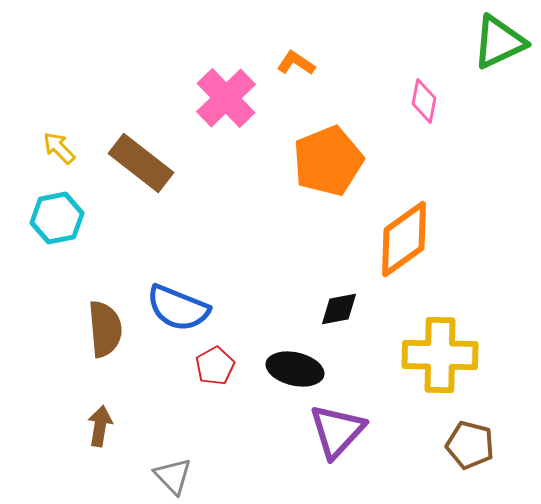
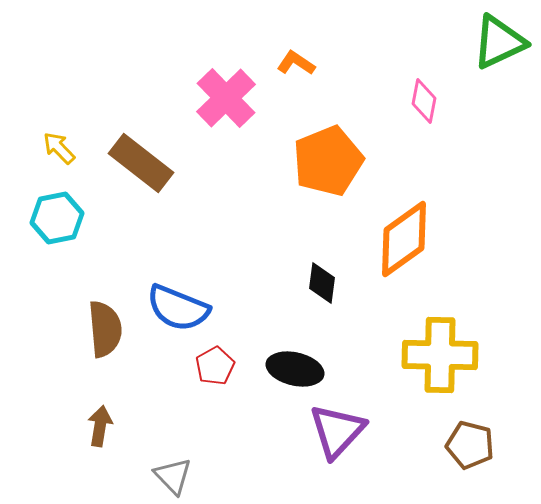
black diamond: moved 17 px left, 26 px up; rotated 72 degrees counterclockwise
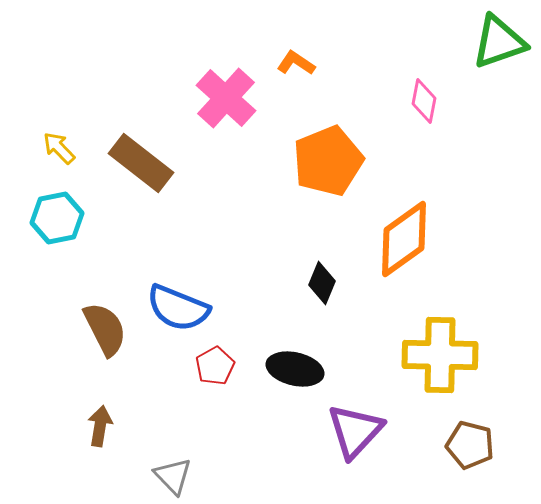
green triangle: rotated 6 degrees clockwise
pink cross: rotated 4 degrees counterclockwise
black diamond: rotated 15 degrees clockwise
brown semicircle: rotated 22 degrees counterclockwise
purple triangle: moved 18 px right
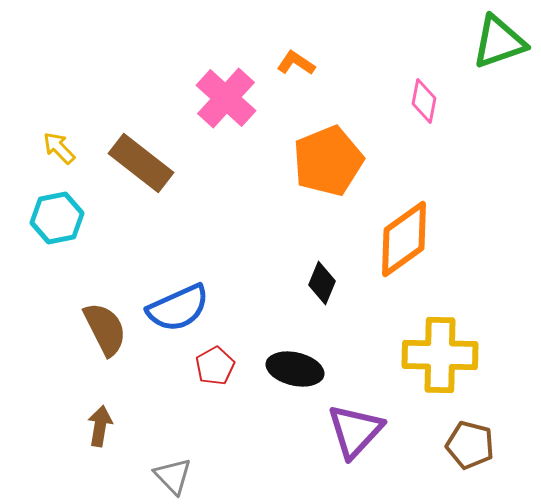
blue semicircle: rotated 46 degrees counterclockwise
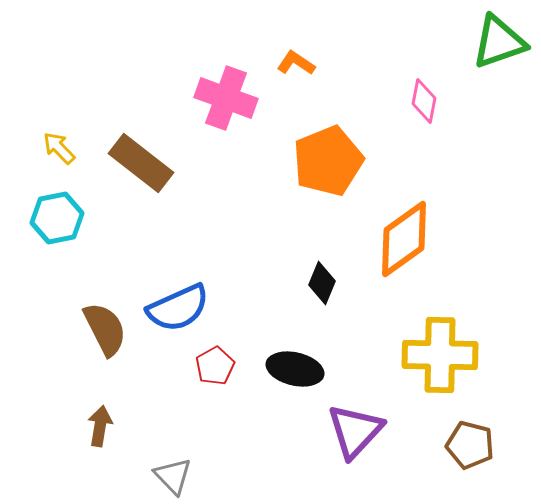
pink cross: rotated 22 degrees counterclockwise
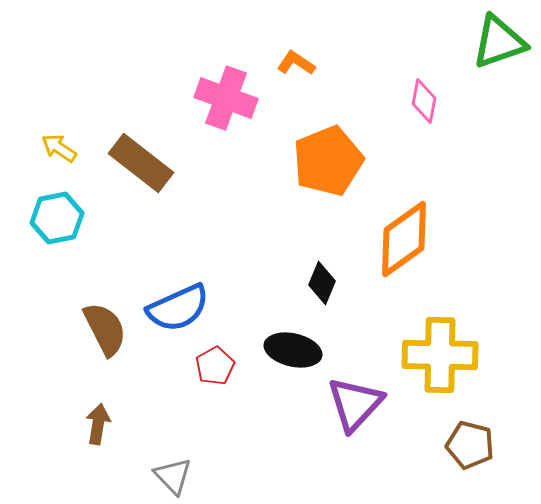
yellow arrow: rotated 12 degrees counterclockwise
black ellipse: moved 2 px left, 19 px up
brown arrow: moved 2 px left, 2 px up
purple triangle: moved 27 px up
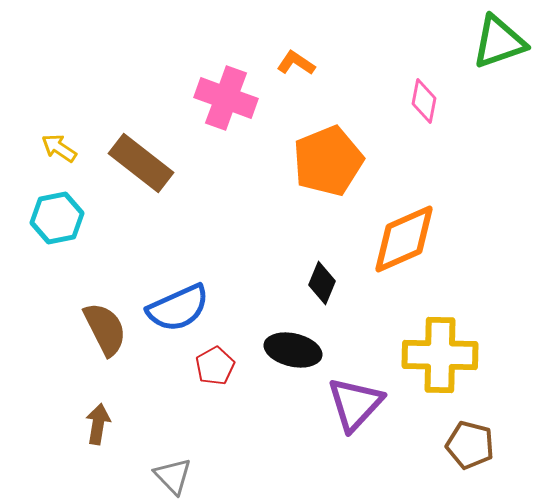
orange diamond: rotated 12 degrees clockwise
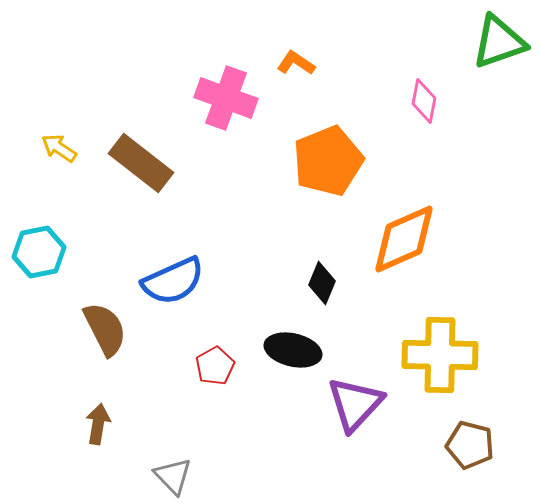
cyan hexagon: moved 18 px left, 34 px down
blue semicircle: moved 5 px left, 27 px up
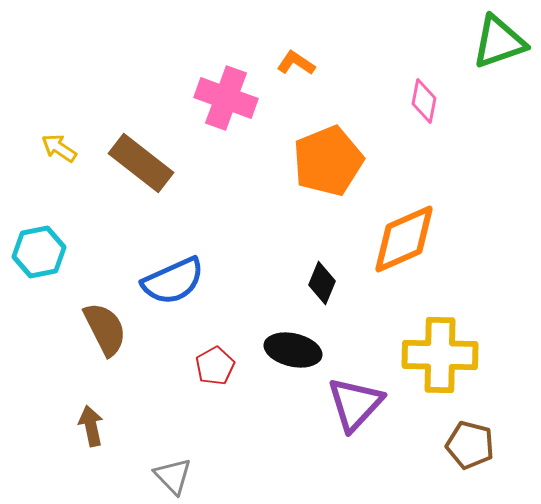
brown arrow: moved 7 px left, 2 px down; rotated 21 degrees counterclockwise
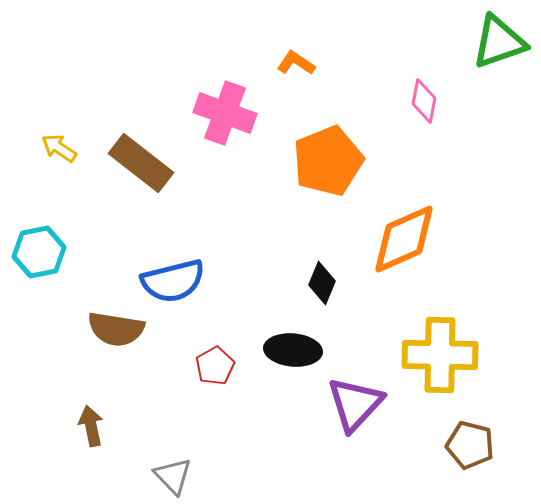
pink cross: moved 1 px left, 15 px down
blue semicircle: rotated 10 degrees clockwise
brown semicircle: moved 11 px right; rotated 126 degrees clockwise
black ellipse: rotated 8 degrees counterclockwise
